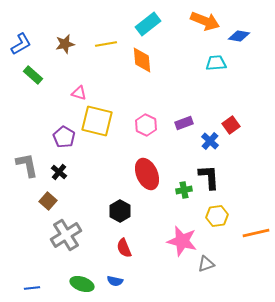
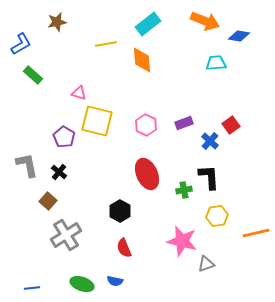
brown star: moved 8 px left, 22 px up
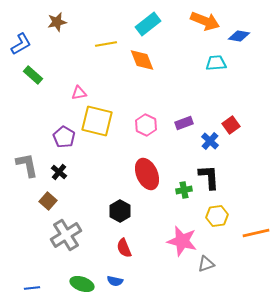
orange diamond: rotated 16 degrees counterclockwise
pink triangle: rotated 28 degrees counterclockwise
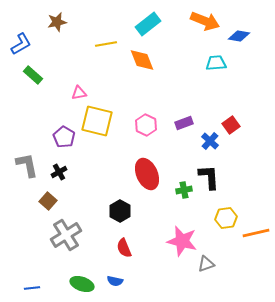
black cross: rotated 21 degrees clockwise
yellow hexagon: moved 9 px right, 2 px down
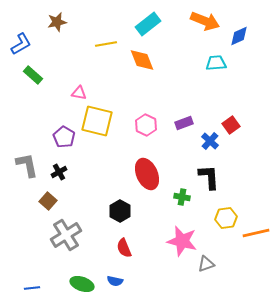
blue diamond: rotated 35 degrees counterclockwise
pink triangle: rotated 21 degrees clockwise
green cross: moved 2 px left, 7 px down; rotated 21 degrees clockwise
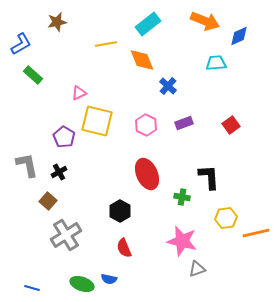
pink triangle: rotated 35 degrees counterclockwise
blue cross: moved 42 px left, 55 px up
gray triangle: moved 9 px left, 5 px down
blue semicircle: moved 6 px left, 2 px up
blue line: rotated 21 degrees clockwise
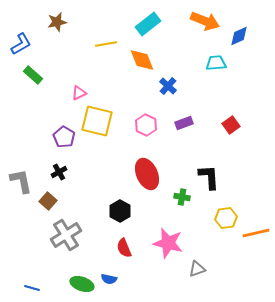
gray L-shape: moved 6 px left, 16 px down
pink star: moved 14 px left, 2 px down
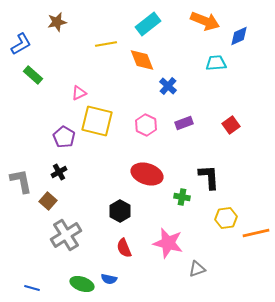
red ellipse: rotated 48 degrees counterclockwise
